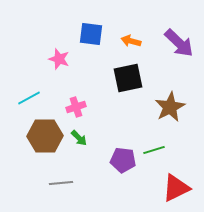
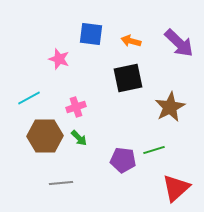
red triangle: rotated 16 degrees counterclockwise
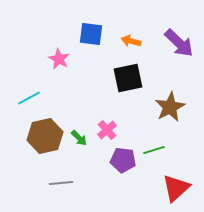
pink star: rotated 10 degrees clockwise
pink cross: moved 31 px right, 23 px down; rotated 24 degrees counterclockwise
brown hexagon: rotated 12 degrees counterclockwise
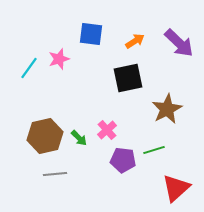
orange arrow: moved 4 px right; rotated 132 degrees clockwise
pink star: rotated 25 degrees clockwise
cyan line: moved 30 px up; rotated 25 degrees counterclockwise
brown star: moved 3 px left, 2 px down
gray line: moved 6 px left, 9 px up
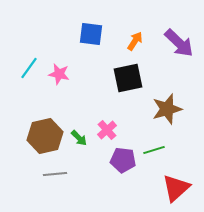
orange arrow: rotated 24 degrees counterclockwise
pink star: moved 15 px down; rotated 30 degrees clockwise
brown star: rotated 12 degrees clockwise
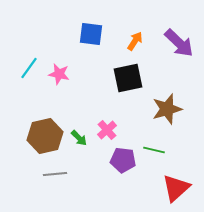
green line: rotated 30 degrees clockwise
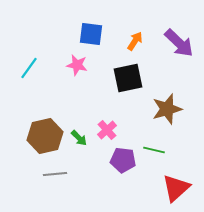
pink star: moved 18 px right, 9 px up
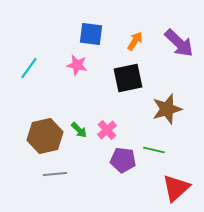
green arrow: moved 8 px up
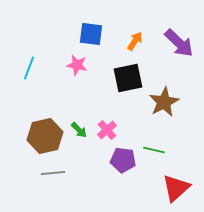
cyan line: rotated 15 degrees counterclockwise
brown star: moved 3 px left, 7 px up; rotated 12 degrees counterclockwise
gray line: moved 2 px left, 1 px up
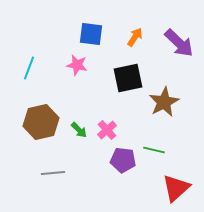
orange arrow: moved 4 px up
brown hexagon: moved 4 px left, 14 px up
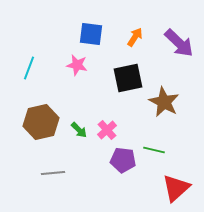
brown star: rotated 16 degrees counterclockwise
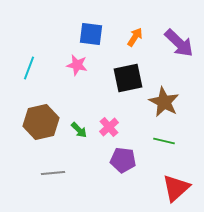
pink cross: moved 2 px right, 3 px up
green line: moved 10 px right, 9 px up
